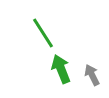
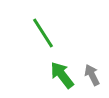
green arrow: moved 1 px right, 6 px down; rotated 16 degrees counterclockwise
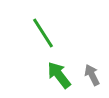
green arrow: moved 3 px left
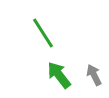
gray arrow: moved 2 px right
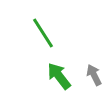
green arrow: moved 1 px down
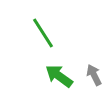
green arrow: rotated 16 degrees counterclockwise
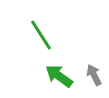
green line: moved 2 px left, 2 px down
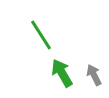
green arrow: moved 3 px right, 3 px up; rotated 24 degrees clockwise
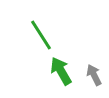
green arrow: moved 1 px left, 2 px up
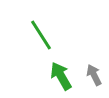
green arrow: moved 5 px down
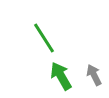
green line: moved 3 px right, 3 px down
